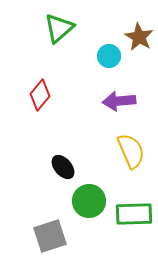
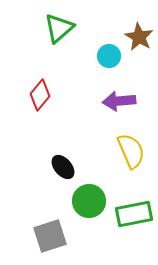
green rectangle: rotated 9 degrees counterclockwise
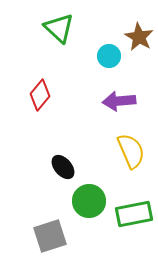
green triangle: rotated 36 degrees counterclockwise
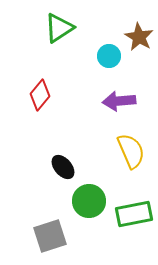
green triangle: rotated 44 degrees clockwise
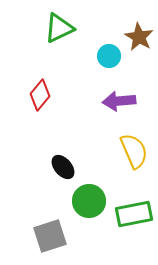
green triangle: rotated 8 degrees clockwise
yellow semicircle: moved 3 px right
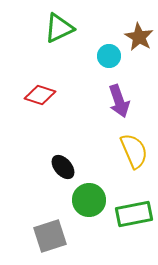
red diamond: rotated 68 degrees clockwise
purple arrow: rotated 104 degrees counterclockwise
green circle: moved 1 px up
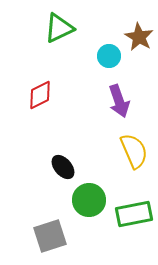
red diamond: rotated 44 degrees counterclockwise
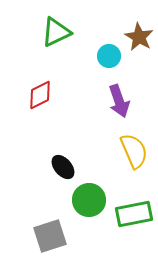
green triangle: moved 3 px left, 4 px down
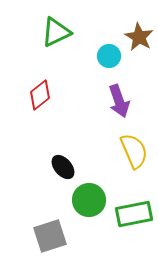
red diamond: rotated 12 degrees counterclockwise
